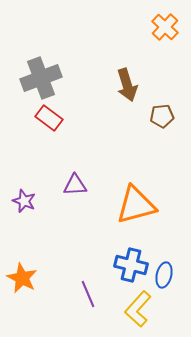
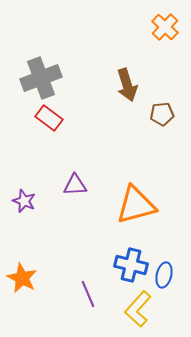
brown pentagon: moved 2 px up
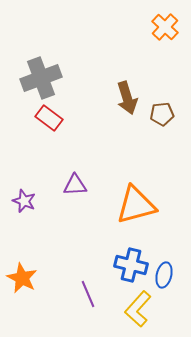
brown arrow: moved 13 px down
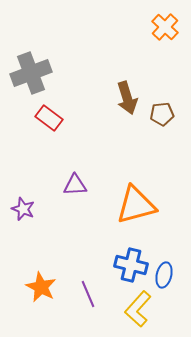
gray cross: moved 10 px left, 5 px up
purple star: moved 1 px left, 8 px down
orange star: moved 19 px right, 9 px down
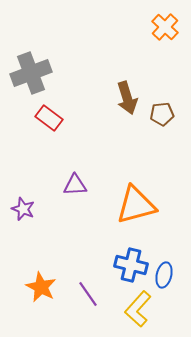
purple line: rotated 12 degrees counterclockwise
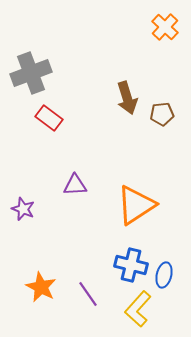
orange triangle: rotated 18 degrees counterclockwise
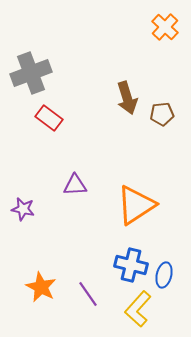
purple star: rotated 10 degrees counterclockwise
